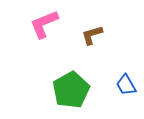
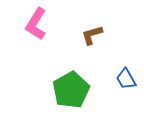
pink L-shape: moved 8 px left; rotated 36 degrees counterclockwise
blue trapezoid: moved 6 px up
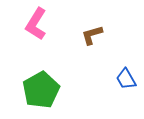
green pentagon: moved 30 px left
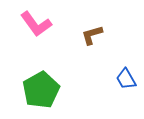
pink L-shape: rotated 68 degrees counterclockwise
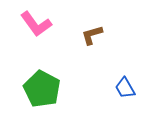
blue trapezoid: moved 1 px left, 9 px down
green pentagon: moved 1 px right, 1 px up; rotated 15 degrees counterclockwise
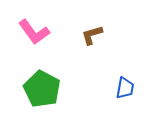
pink L-shape: moved 2 px left, 8 px down
blue trapezoid: rotated 140 degrees counterclockwise
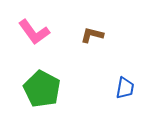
brown L-shape: rotated 30 degrees clockwise
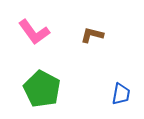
blue trapezoid: moved 4 px left, 6 px down
